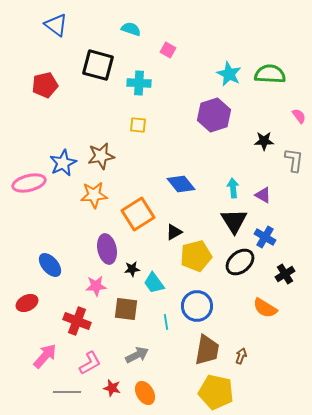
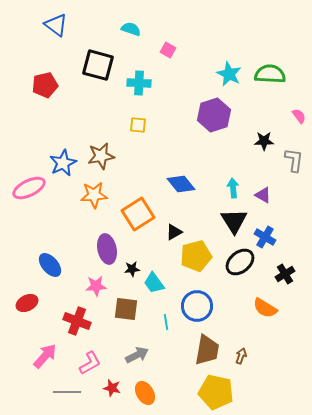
pink ellipse at (29, 183): moved 5 px down; rotated 12 degrees counterclockwise
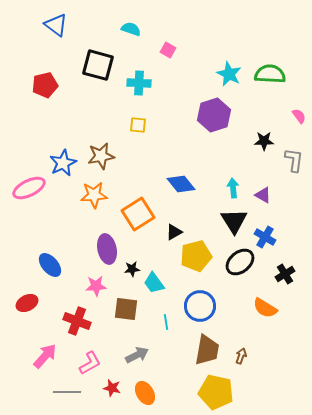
blue circle at (197, 306): moved 3 px right
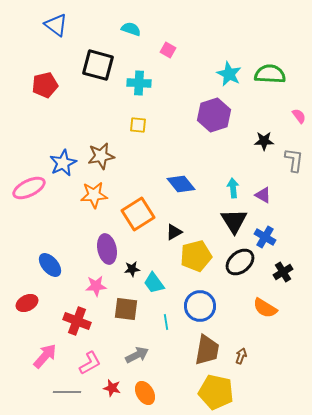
black cross at (285, 274): moved 2 px left, 2 px up
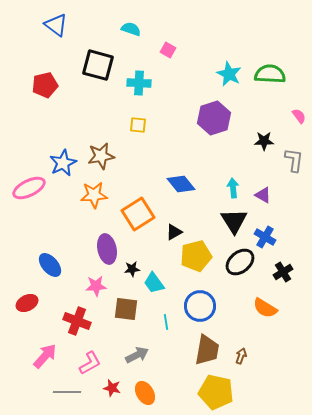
purple hexagon at (214, 115): moved 3 px down
